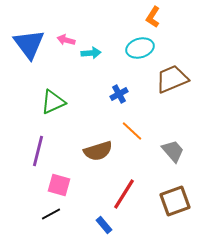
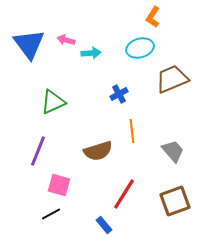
orange line: rotated 40 degrees clockwise
purple line: rotated 8 degrees clockwise
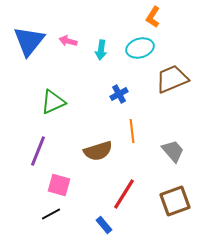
pink arrow: moved 2 px right, 1 px down
blue triangle: moved 3 px up; rotated 16 degrees clockwise
cyan arrow: moved 10 px right, 3 px up; rotated 102 degrees clockwise
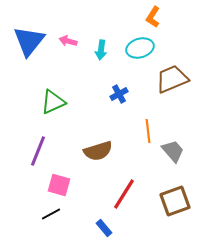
orange line: moved 16 px right
blue rectangle: moved 3 px down
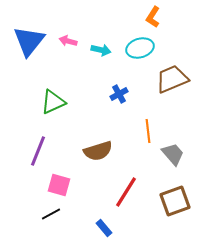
cyan arrow: rotated 84 degrees counterclockwise
gray trapezoid: moved 3 px down
red line: moved 2 px right, 2 px up
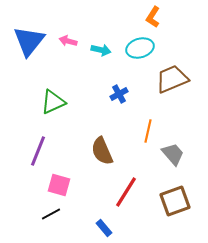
orange line: rotated 20 degrees clockwise
brown semicircle: moved 4 px right; rotated 84 degrees clockwise
